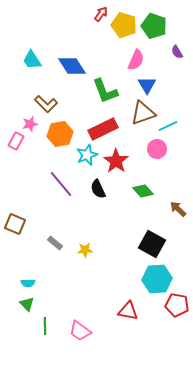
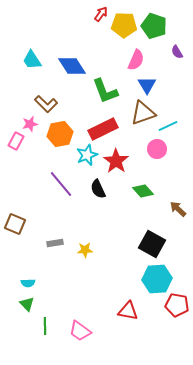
yellow pentagon: rotated 15 degrees counterclockwise
gray rectangle: rotated 49 degrees counterclockwise
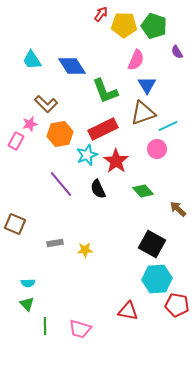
pink trapezoid: moved 2 px up; rotated 20 degrees counterclockwise
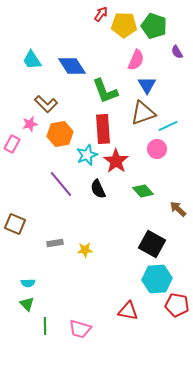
red rectangle: rotated 68 degrees counterclockwise
pink rectangle: moved 4 px left, 3 px down
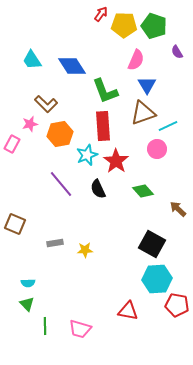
red rectangle: moved 3 px up
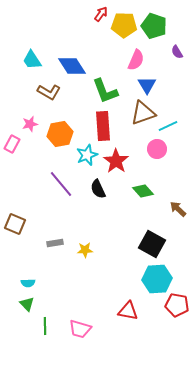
brown L-shape: moved 3 px right, 12 px up; rotated 15 degrees counterclockwise
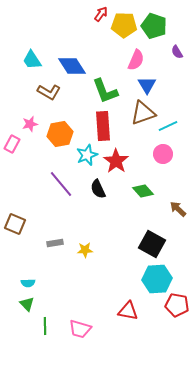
pink circle: moved 6 px right, 5 px down
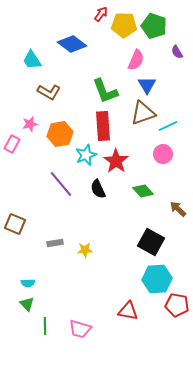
blue diamond: moved 22 px up; rotated 20 degrees counterclockwise
cyan star: moved 1 px left
black square: moved 1 px left, 2 px up
